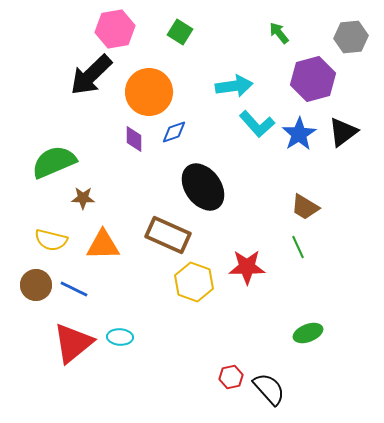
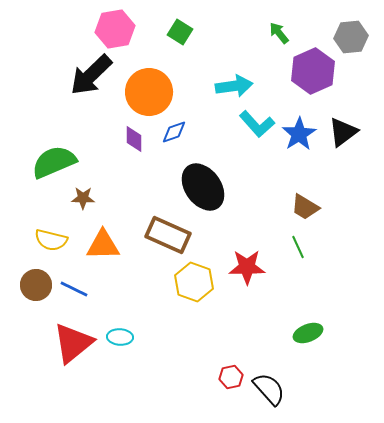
purple hexagon: moved 8 px up; rotated 9 degrees counterclockwise
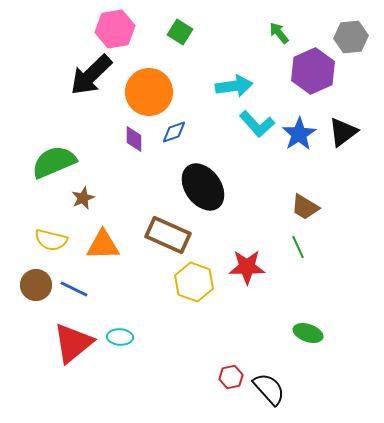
brown star: rotated 25 degrees counterclockwise
green ellipse: rotated 40 degrees clockwise
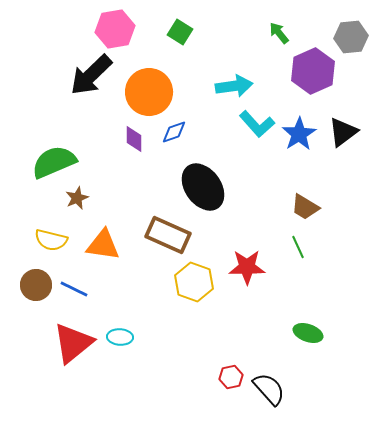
brown star: moved 6 px left
orange triangle: rotated 9 degrees clockwise
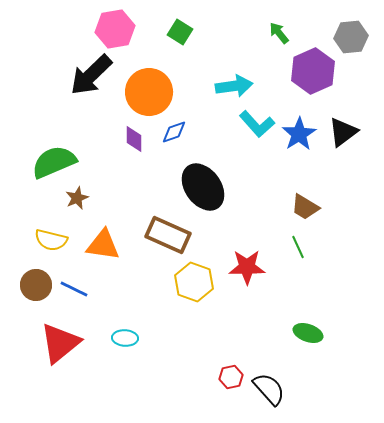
cyan ellipse: moved 5 px right, 1 px down
red triangle: moved 13 px left
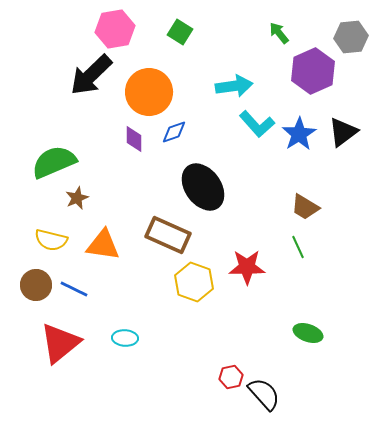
black semicircle: moved 5 px left, 5 px down
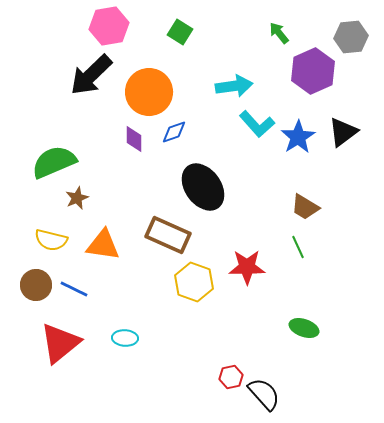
pink hexagon: moved 6 px left, 3 px up
blue star: moved 1 px left, 3 px down
green ellipse: moved 4 px left, 5 px up
